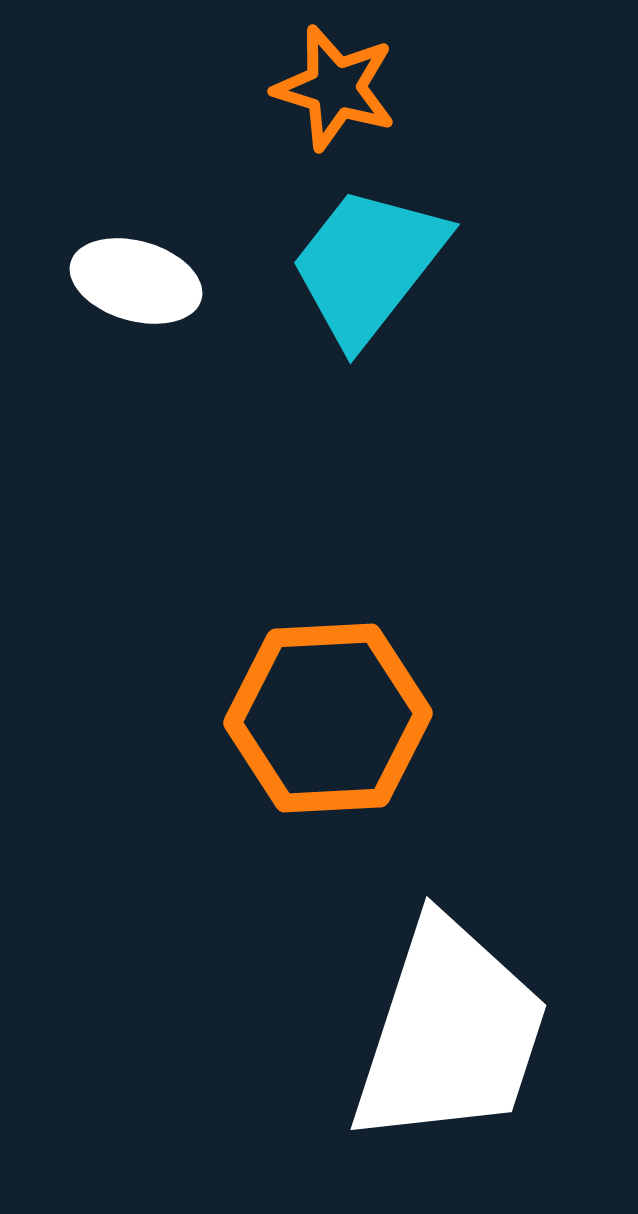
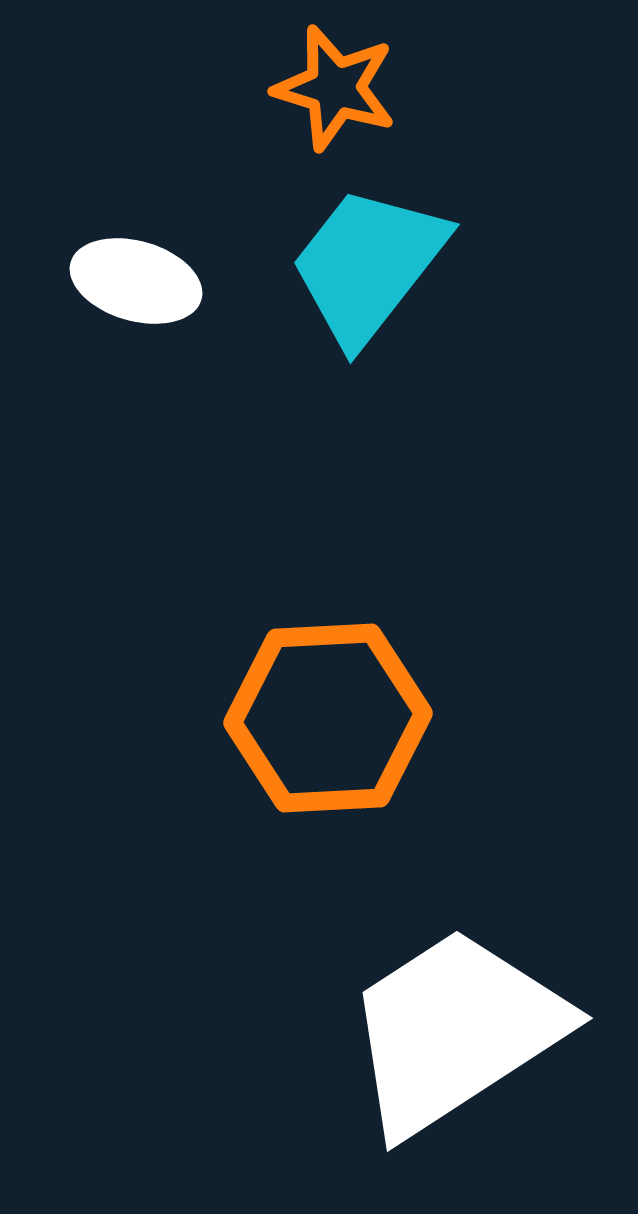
white trapezoid: moved 5 px right, 2 px up; rotated 141 degrees counterclockwise
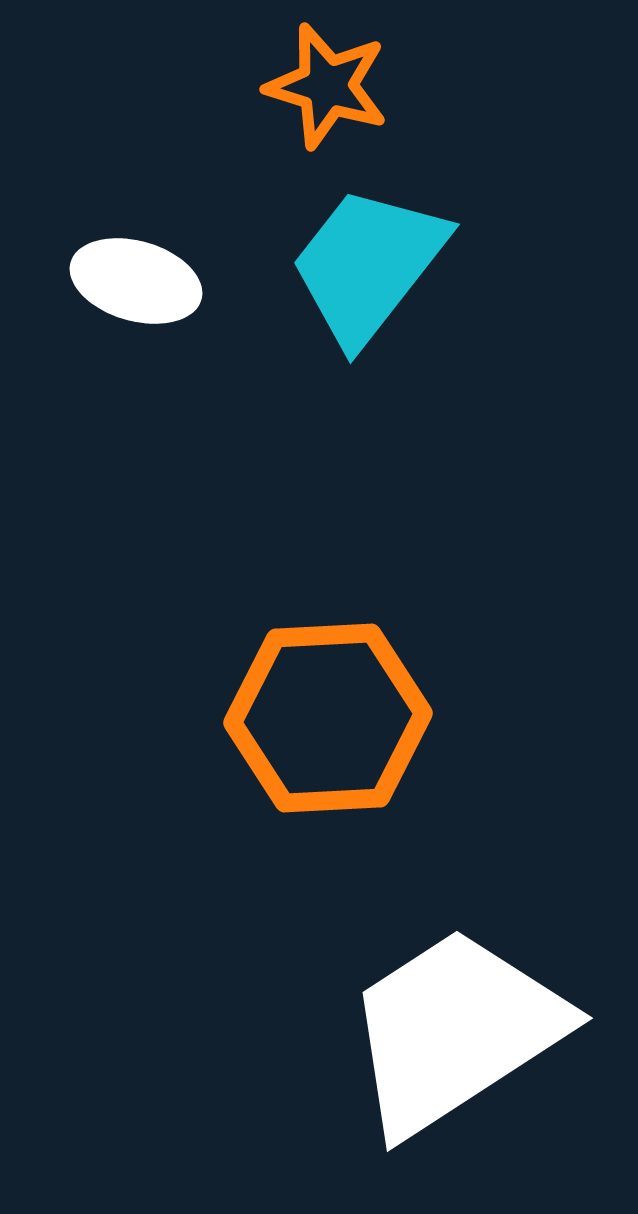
orange star: moved 8 px left, 2 px up
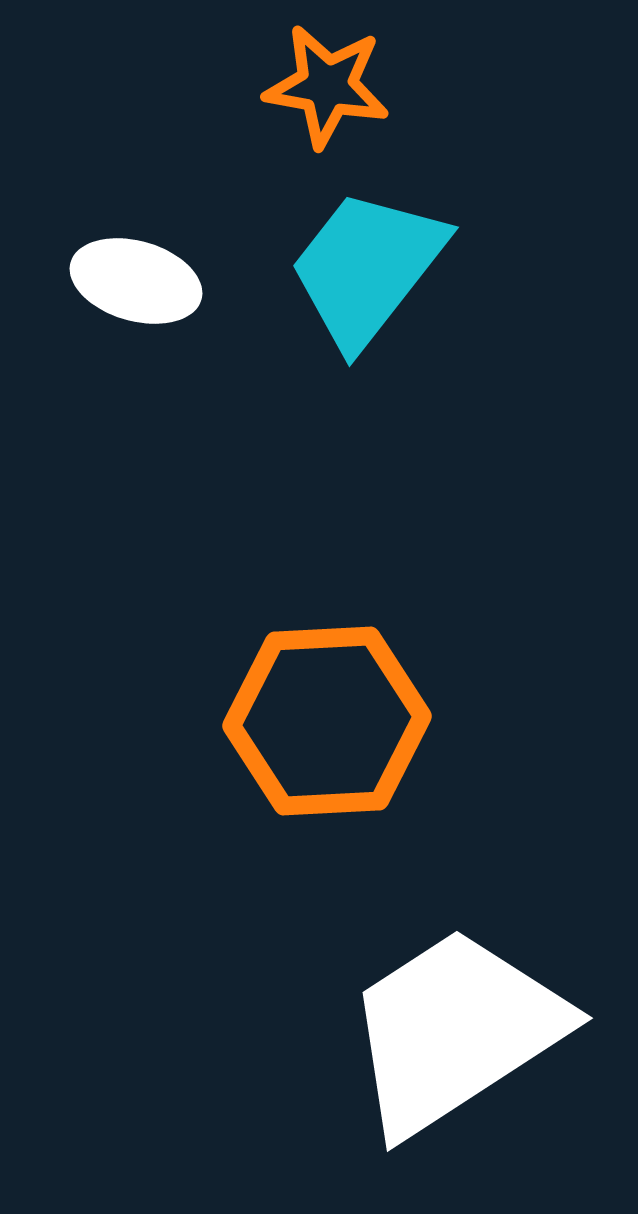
orange star: rotated 7 degrees counterclockwise
cyan trapezoid: moved 1 px left, 3 px down
orange hexagon: moved 1 px left, 3 px down
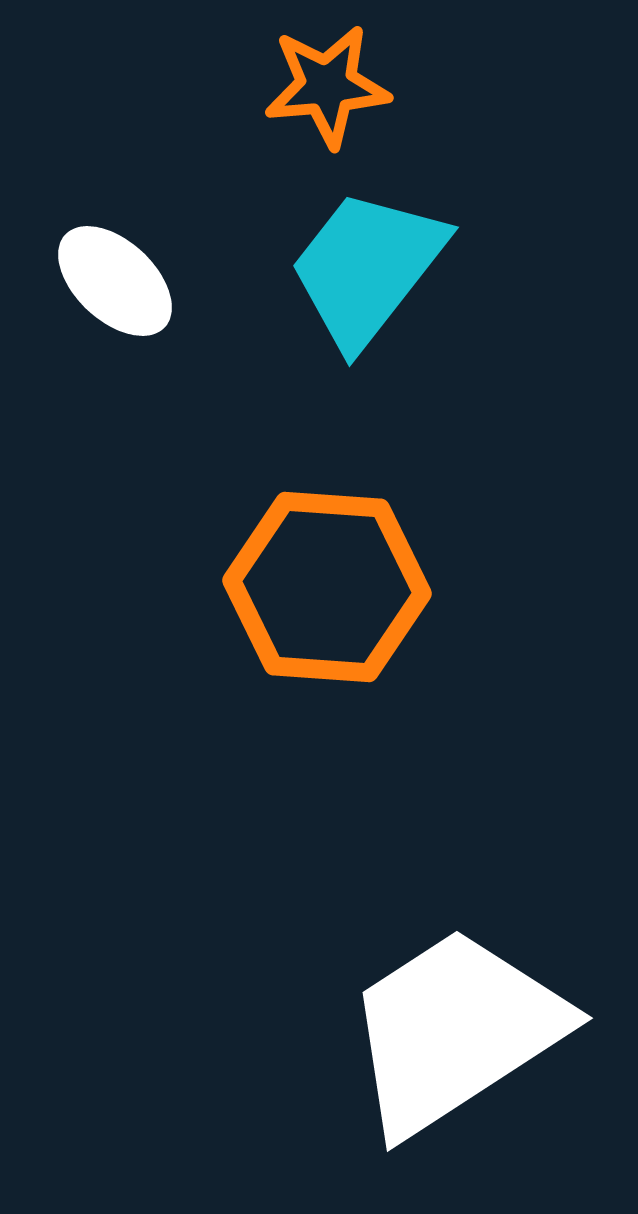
orange star: rotated 15 degrees counterclockwise
white ellipse: moved 21 px left; rotated 27 degrees clockwise
orange hexagon: moved 134 px up; rotated 7 degrees clockwise
